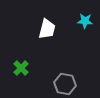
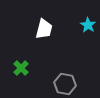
cyan star: moved 3 px right, 4 px down; rotated 28 degrees clockwise
white trapezoid: moved 3 px left
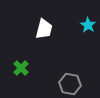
gray hexagon: moved 5 px right
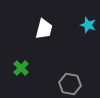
cyan star: rotated 14 degrees counterclockwise
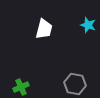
green cross: moved 19 px down; rotated 21 degrees clockwise
gray hexagon: moved 5 px right
